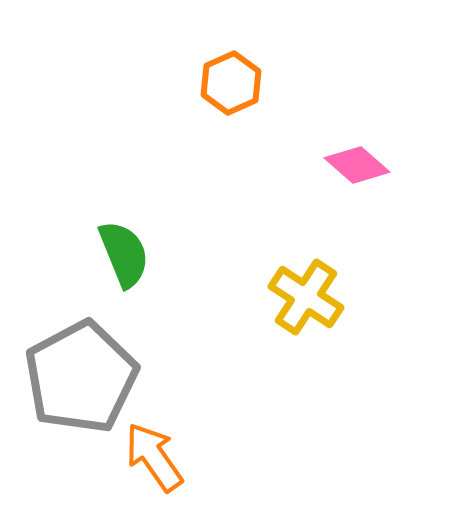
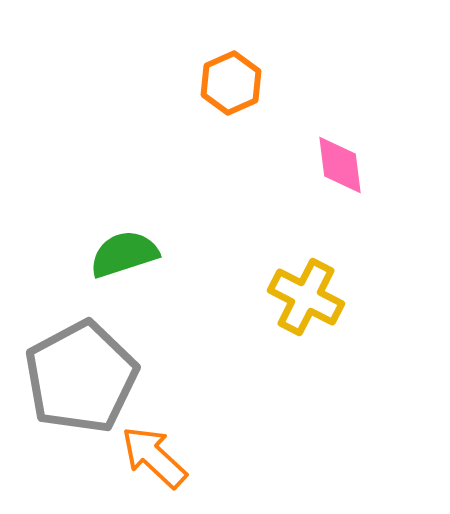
pink diamond: moved 17 px left; rotated 42 degrees clockwise
green semicircle: rotated 86 degrees counterclockwise
yellow cross: rotated 6 degrees counterclockwise
orange arrow: rotated 12 degrees counterclockwise
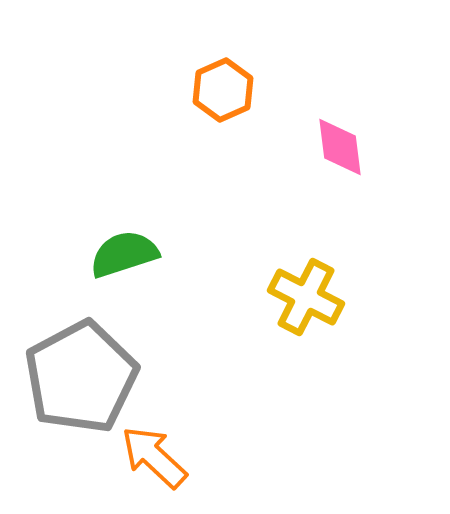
orange hexagon: moved 8 px left, 7 px down
pink diamond: moved 18 px up
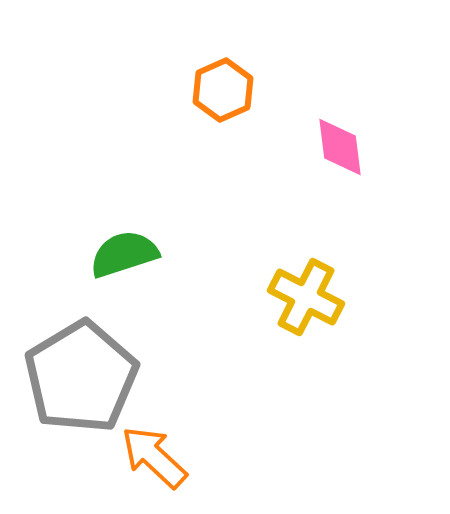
gray pentagon: rotated 3 degrees counterclockwise
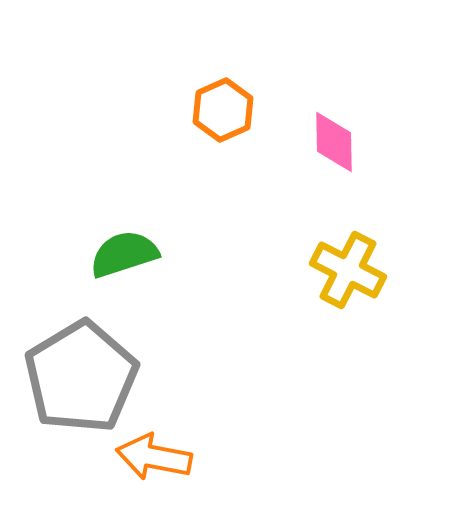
orange hexagon: moved 20 px down
pink diamond: moved 6 px left, 5 px up; rotated 6 degrees clockwise
yellow cross: moved 42 px right, 27 px up
orange arrow: rotated 32 degrees counterclockwise
